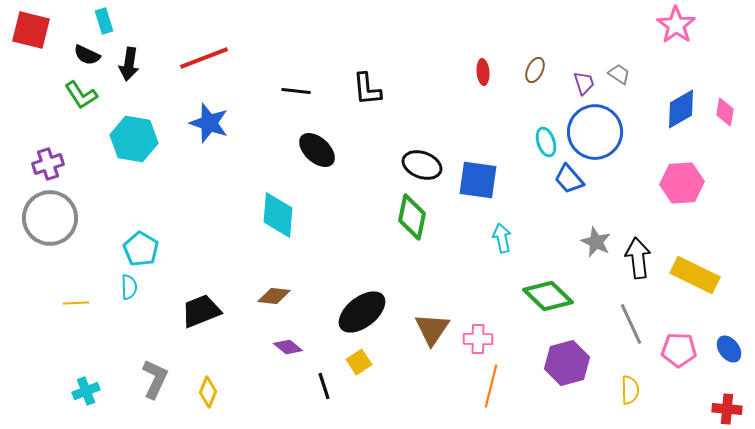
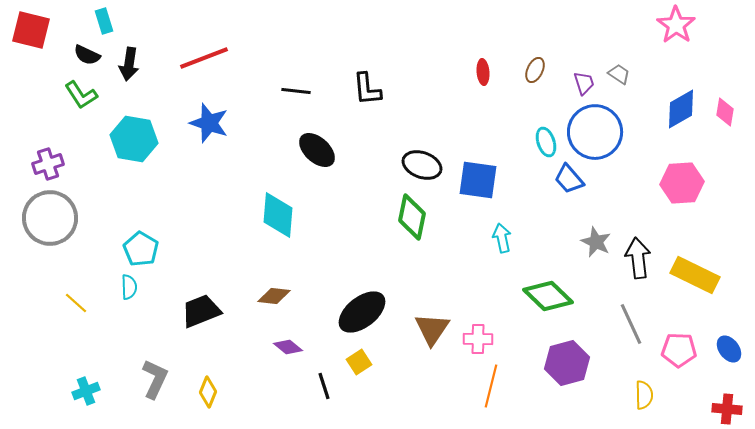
yellow line at (76, 303): rotated 45 degrees clockwise
yellow semicircle at (630, 390): moved 14 px right, 5 px down
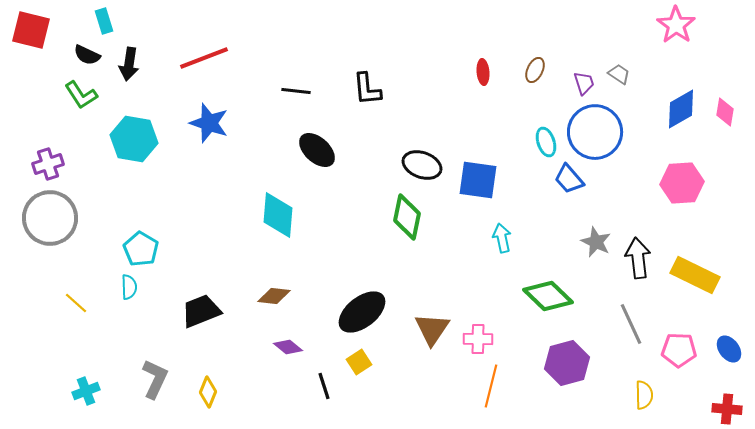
green diamond at (412, 217): moved 5 px left
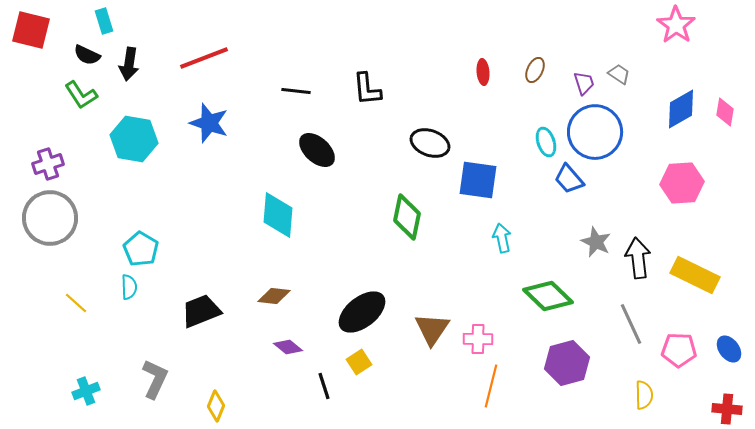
black ellipse at (422, 165): moved 8 px right, 22 px up
yellow diamond at (208, 392): moved 8 px right, 14 px down
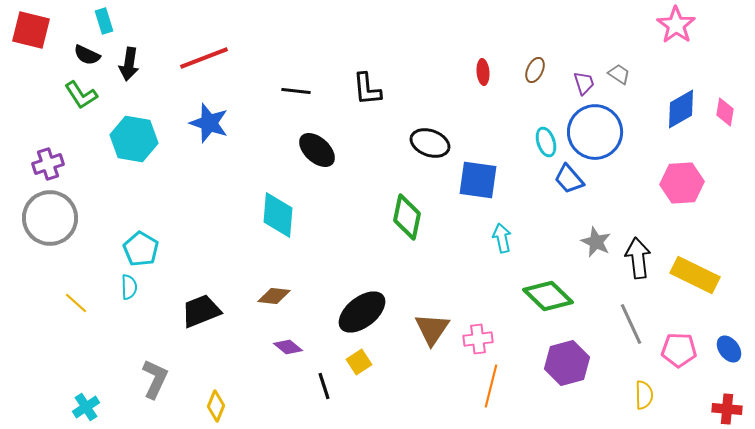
pink cross at (478, 339): rotated 8 degrees counterclockwise
cyan cross at (86, 391): moved 16 px down; rotated 12 degrees counterclockwise
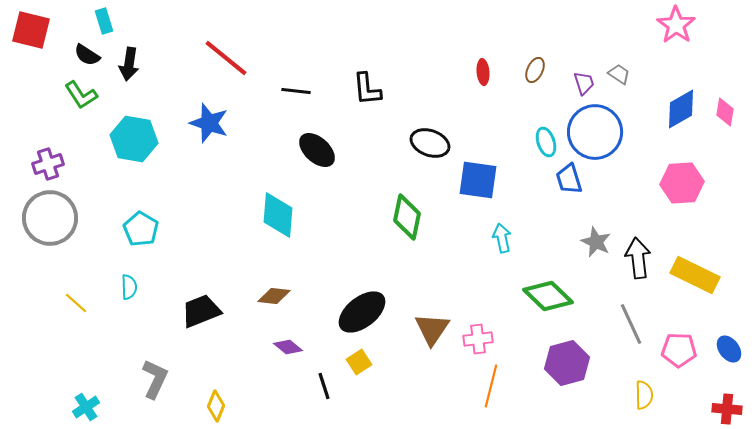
black semicircle at (87, 55): rotated 8 degrees clockwise
red line at (204, 58): moved 22 px right; rotated 60 degrees clockwise
blue trapezoid at (569, 179): rotated 24 degrees clockwise
cyan pentagon at (141, 249): moved 20 px up
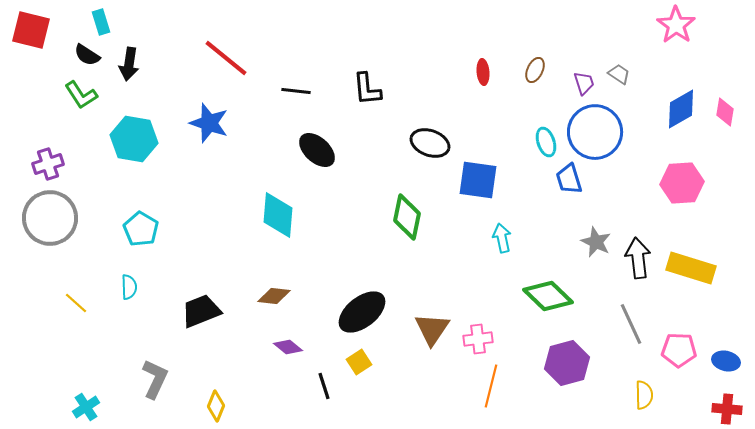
cyan rectangle at (104, 21): moved 3 px left, 1 px down
yellow rectangle at (695, 275): moved 4 px left, 7 px up; rotated 9 degrees counterclockwise
blue ellipse at (729, 349): moved 3 px left, 12 px down; rotated 40 degrees counterclockwise
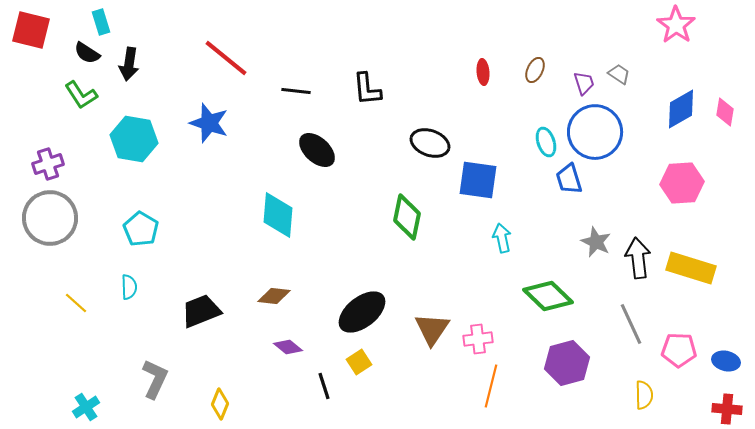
black semicircle at (87, 55): moved 2 px up
yellow diamond at (216, 406): moved 4 px right, 2 px up
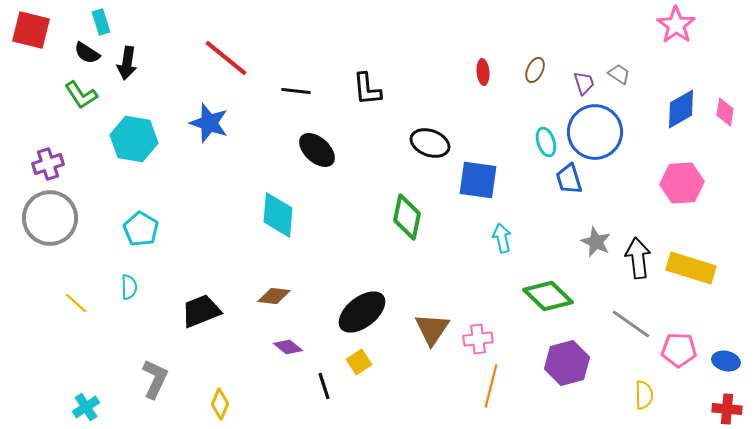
black arrow at (129, 64): moved 2 px left, 1 px up
gray line at (631, 324): rotated 30 degrees counterclockwise
